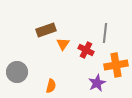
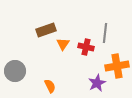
red cross: moved 3 px up; rotated 14 degrees counterclockwise
orange cross: moved 1 px right, 1 px down
gray circle: moved 2 px left, 1 px up
orange semicircle: moved 1 px left; rotated 40 degrees counterclockwise
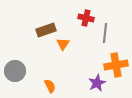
red cross: moved 29 px up
orange cross: moved 1 px left, 1 px up
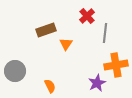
red cross: moved 1 px right, 2 px up; rotated 35 degrees clockwise
orange triangle: moved 3 px right
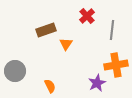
gray line: moved 7 px right, 3 px up
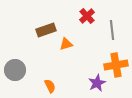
gray line: rotated 12 degrees counterclockwise
orange triangle: rotated 40 degrees clockwise
gray circle: moved 1 px up
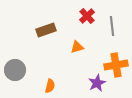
gray line: moved 4 px up
orange triangle: moved 11 px right, 3 px down
orange semicircle: rotated 40 degrees clockwise
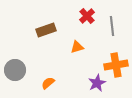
orange semicircle: moved 2 px left, 3 px up; rotated 144 degrees counterclockwise
